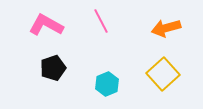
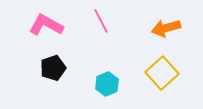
yellow square: moved 1 px left, 1 px up
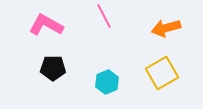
pink line: moved 3 px right, 5 px up
black pentagon: rotated 20 degrees clockwise
yellow square: rotated 12 degrees clockwise
cyan hexagon: moved 2 px up
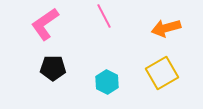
pink L-shape: moved 1 px left, 1 px up; rotated 64 degrees counterclockwise
cyan hexagon: rotated 10 degrees counterclockwise
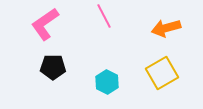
black pentagon: moved 1 px up
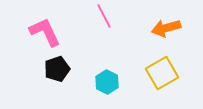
pink L-shape: moved 8 px down; rotated 100 degrees clockwise
black pentagon: moved 4 px right, 2 px down; rotated 20 degrees counterclockwise
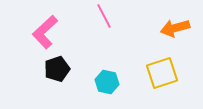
orange arrow: moved 9 px right
pink L-shape: rotated 108 degrees counterclockwise
yellow square: rotated 12 degrees clockwise
cyan hexagon: rotated 15 degrees counterclockwise
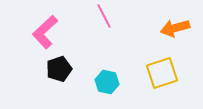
black pentagon: moved 2 px right
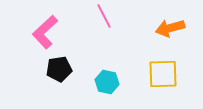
orange arrow: moved 5 px left
black pentagon: rotated 10 degrees clockwise
yellow square: moved 1 px right, 1 px down; rotated 16 degrees clockwise
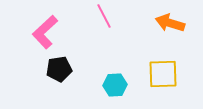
orange arrow: moved 5 px up; rotated 32 degrees clockwise
cyan hexagon: moved 8 px right, 3 px down; rotated 15 degrees counterclockwise
